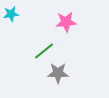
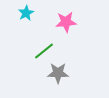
cyan star: moved 15 px right, 1 px up; rotated 21 degrees counterclockwise
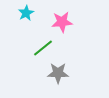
pink star: moved 4 px left
green line: moved 1 px left, 3 px up
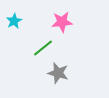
cyan star: moved 12 px left, 8 px down
gray star: rotated 15 degrees clockwise
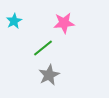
pink star: moved 2 px right, 1 px down
gray star: moved 9 px left, 2 px down; rotated 30 degrees clockwise
